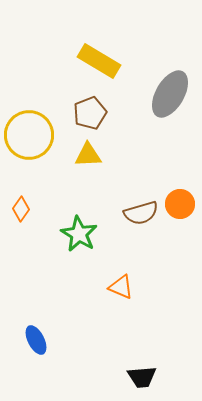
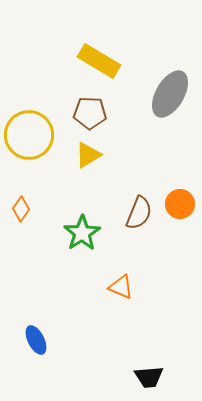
brown pentagon: rotated 24 degrees clockwise
yellow triangle: rotated 28 degrees counterclockwise
brown semicircle: moved 2 px left; rotated 52 degrees counterclockwise
green star: moved 3 px right, 1 px up; rotated 9 degrees clockwise
black trapezoid: moved 7 px right
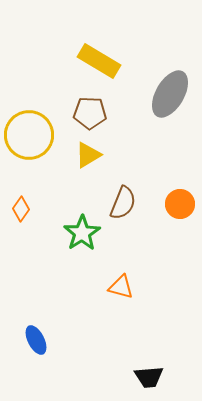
brown semicircle: moved 16 px left, 10 px up
orange triangle: rotated 8 degrees counterclockwise
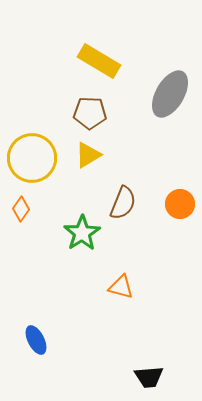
yellow circle: moved 3 px right, 23 px down
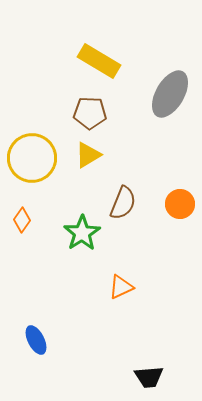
orange diamond: moved 1 px right, 11 px down
orange triangle: rotated 40 degrees counterclockwise
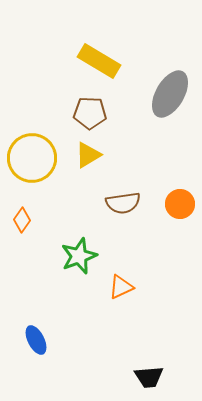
brown semicircle: rotated 60 degrees clockwise
green star: moved 3 px left, 23 px down; rotated 12 degrees clockwise
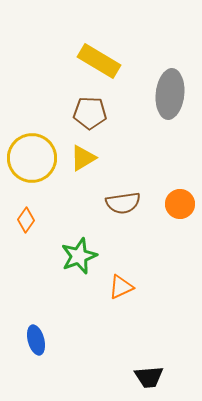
gray ellipse: rotated 24 degrees counterclockwise
yellow triangle: moved 5 px left, 3 px down
orange diamond: moved 4 px right
blue ellipse: rotated 12 degrees clockwise
